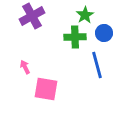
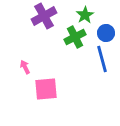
purple cross: moved 12 px right
blue circle: moved 2 px right
green cross: rotated 25 degrees counterclockwise
blue line: moved 5 px right, 6 px up
pink square: rotated 15 degrees counterclockwise
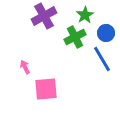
blue line: rotated 16 degrees counterclockwise
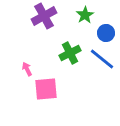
green cross: moved 5 px left, 16 px down
blue line: rotated 20 degrees counterclockwise
pink arrow: moved 2 px right, 2 px down
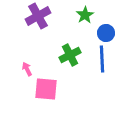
purple cross: moved 6 px left
green cross: moved 2 px down
blue line: rotated 48 degrees clockwise
pink square: rotated 10 degrees clockwise
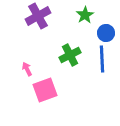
pink square: moved 1 px left, 1 px down; rotated 25 degrees counterclockwise
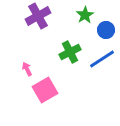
blue circle: moved 3 px up
green cross: moved 3 px up
blue line: rotated 60 degrees clockwise
pink square: rotated 10 degrees counterclockwise
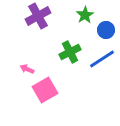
pink arrow: rotated 40 degrees counterclockwise
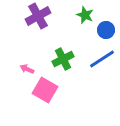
green star: rotated 18 degrees counterclockwise
green cross: moved 7 px left, 7 px down
pink square: rotated 30 degrees counterclockwise
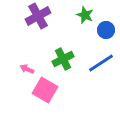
blue line: moved 1 px left, 4 px down
